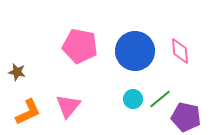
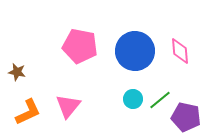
green line: moved 1 px down
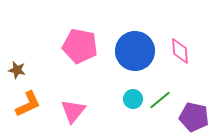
brown star: moved 2 px up
pink triangle: moved 5 px right, 5 px down
orange L-shape: moved 8 px up
purple pentagon: moved 8 px right
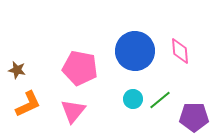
pink pentagon: moved 22 px down
purple pentagon: rotated 12 degrees counterclockwise
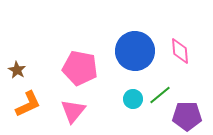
brown star: rotated 18 degrees clockwise
green line: moved 5 px up
purple pentagon: moved 7 px left, 1 px up
